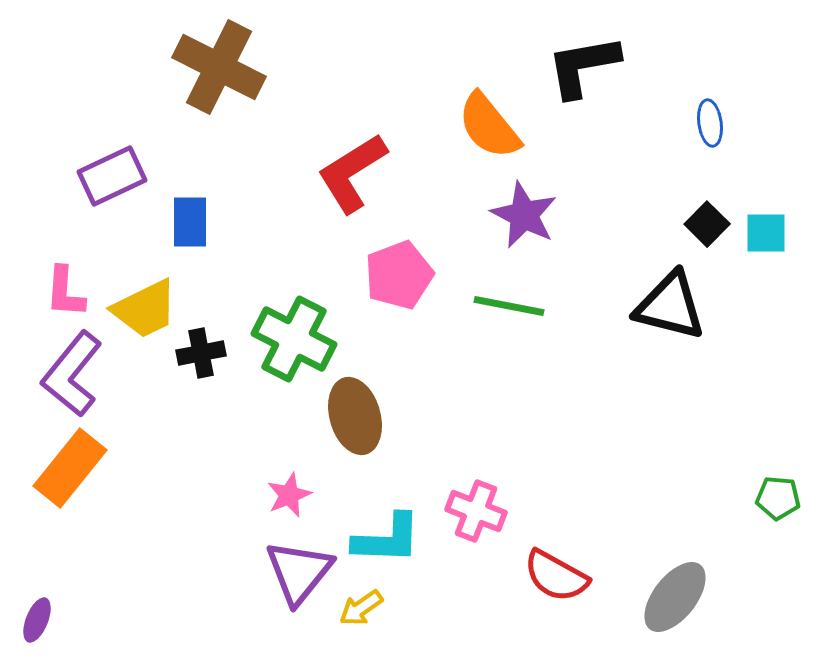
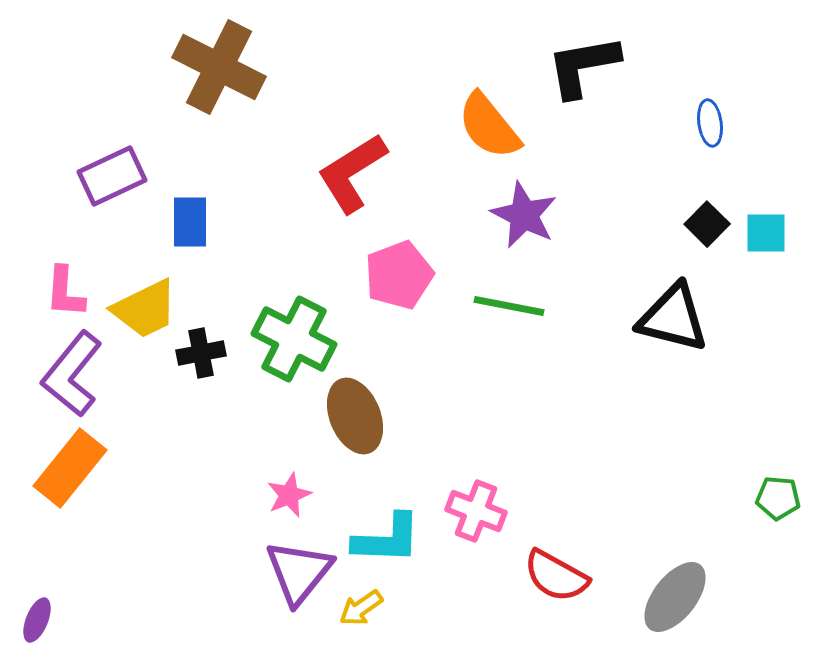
black triangle: moved 3 px right, 12 px down
brown ellipse: rotated 6 degrees counterclockwise
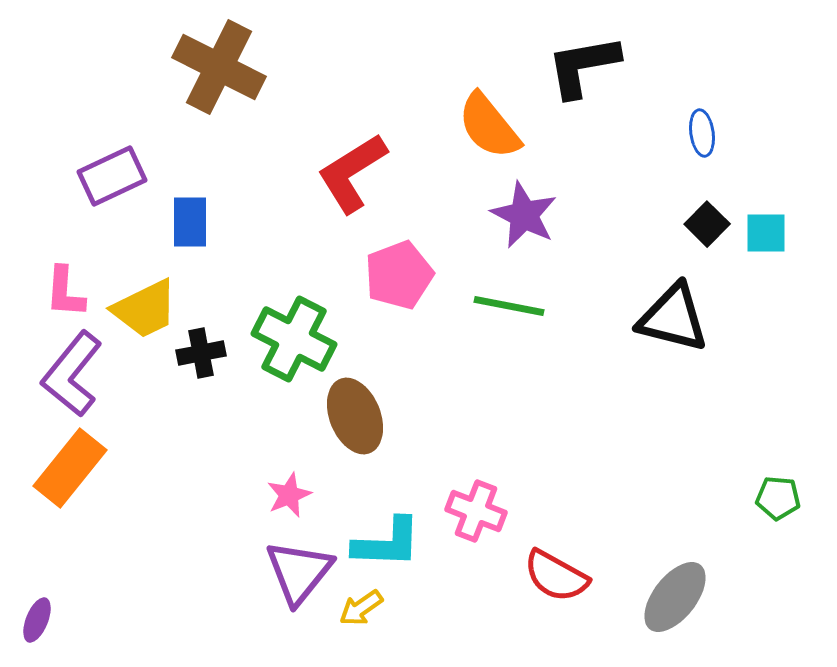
blue ellipse: moved 8 px left, 10 px down
cyan L-shape: moved 4 px down
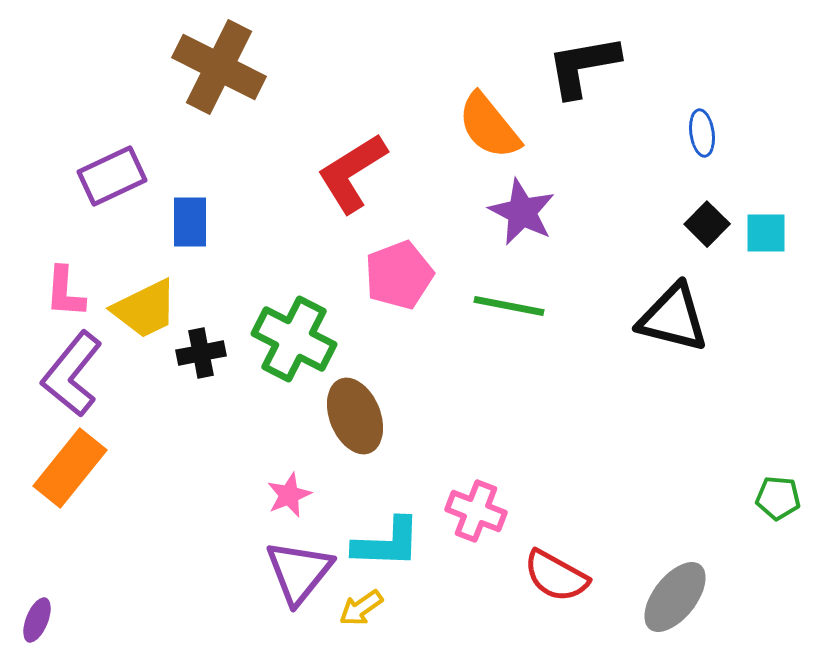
purple star: moved 2 px left, 3 px up
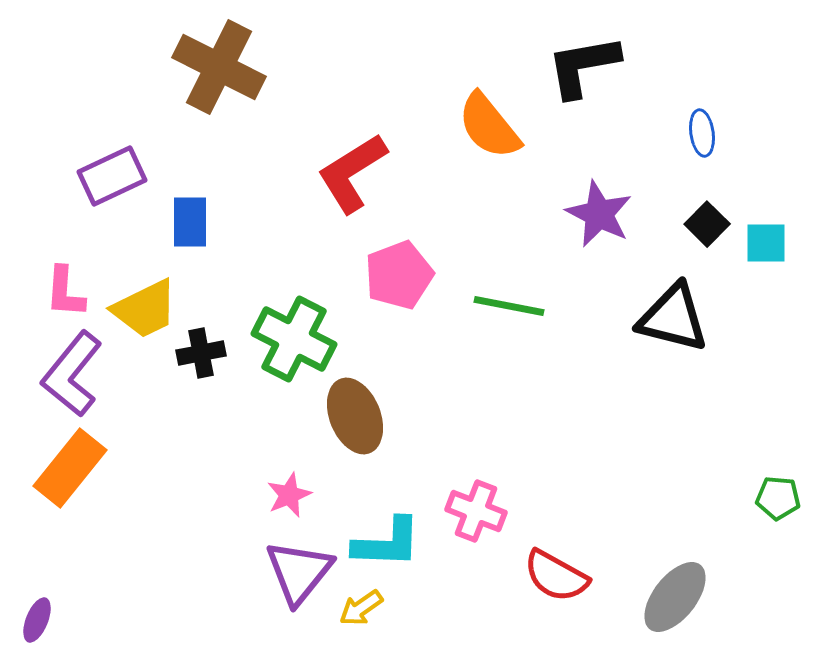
purple star: moved 77 px right, 2 px down
cyan square: moved 10 px down
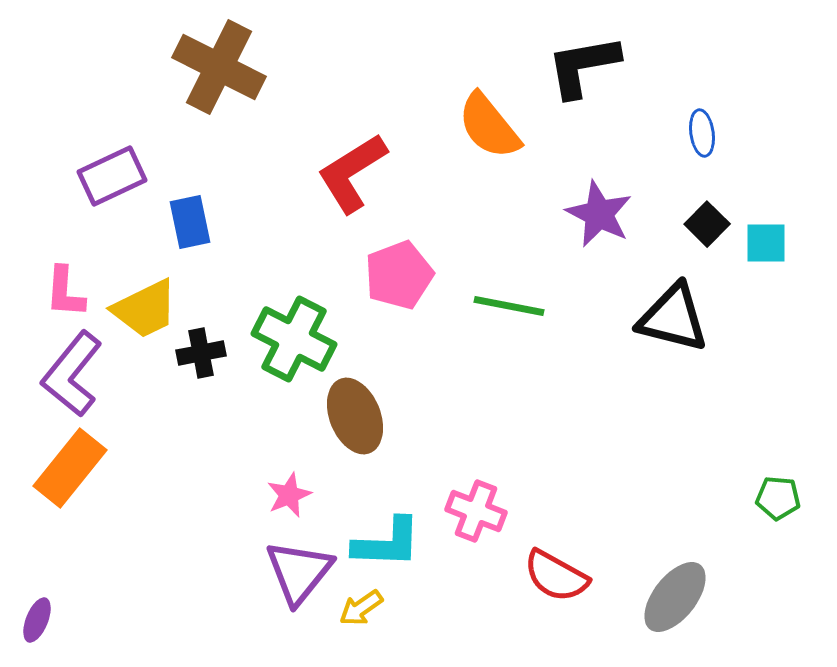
blue rectangle: rotated 12 degrees counterclockwise
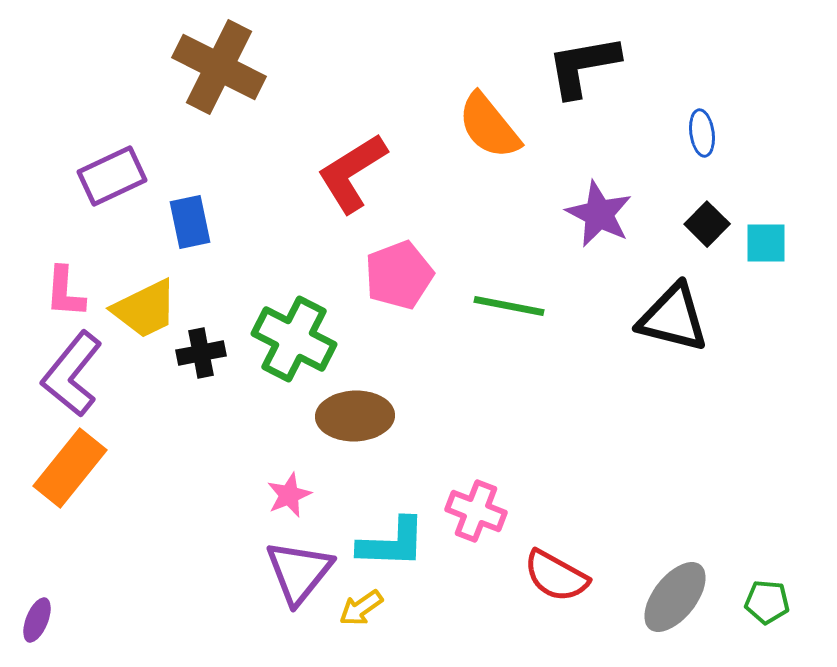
brown ellipse: rotated 70 degrees counterclockwise
green pentagon: moved 11 px left, 104 px down
cyan L-shape: moved 5 px right
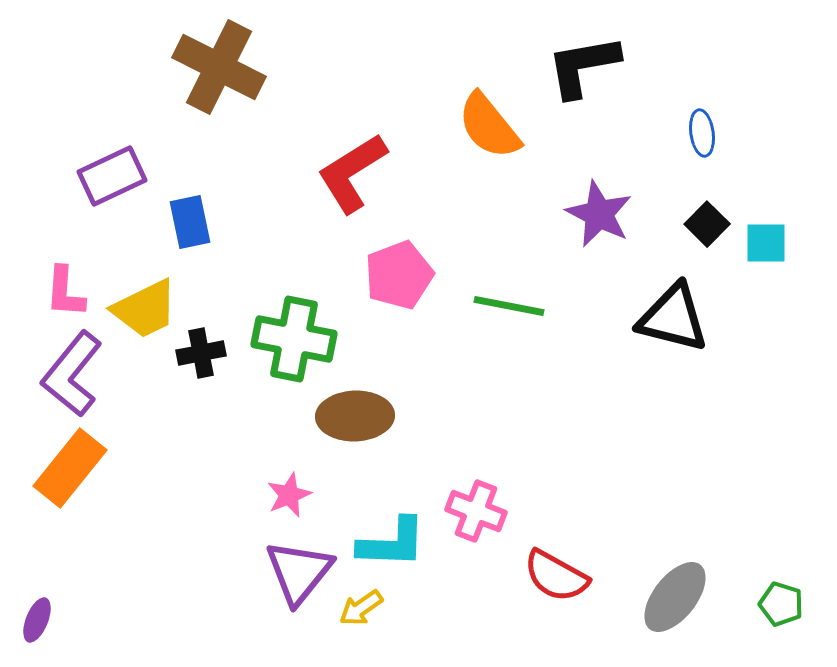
green cross: rotated 16 degrees counterclockwise
green pentagon: moved 14 px right, 2 px down; rotated 12 degrees clockwise
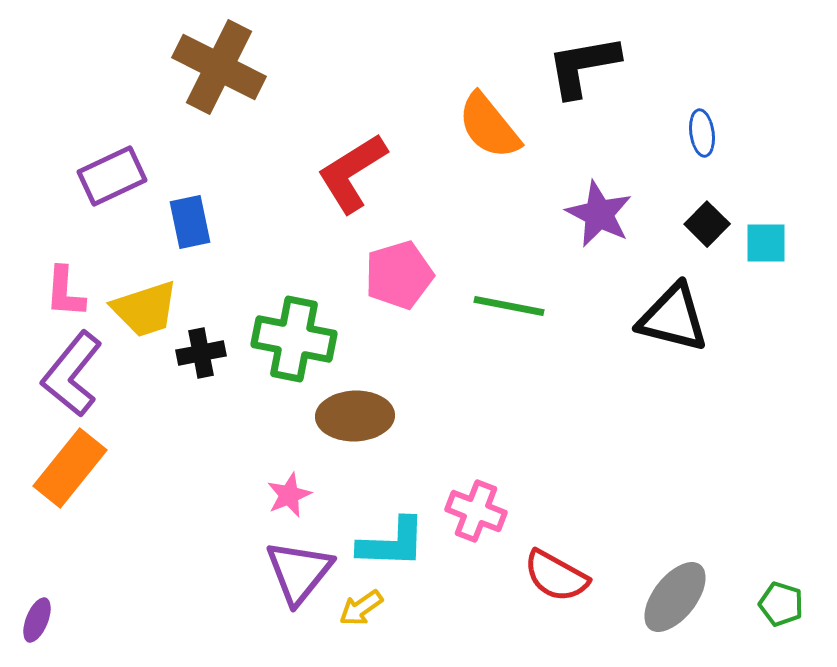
pink pentagon: rotated 4 degrees clockwise
yellow trapezoid: rotated 8 degrees clockwise
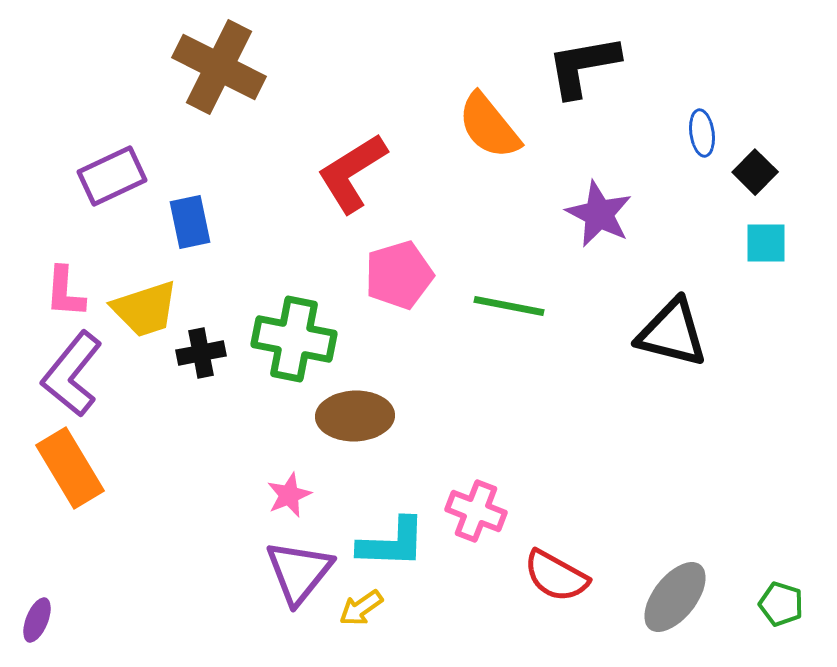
black square: moved 48 px right, 52 px up
black triangle: moved 1 px left, 15 px down
orange rectangle: rotated 70 degrees counterclockwise
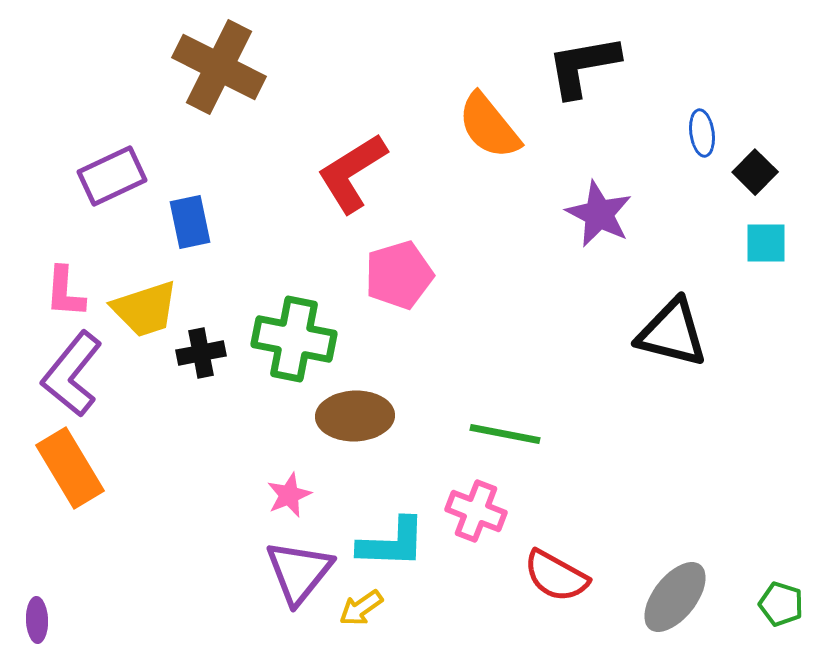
green line: moved 4 px left, 128 px down
purple ellipse: rotated 24 degrees counterclockwise
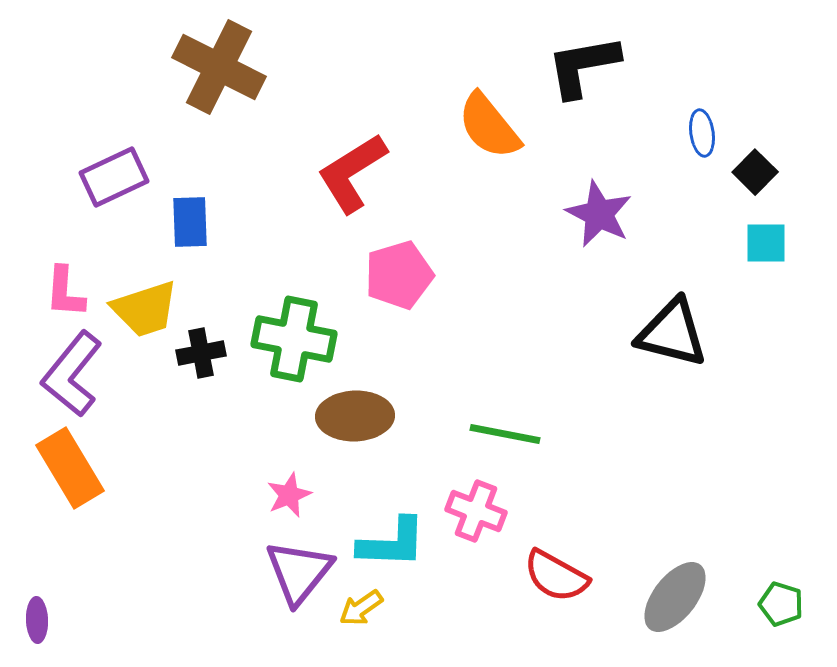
purple rectangle: moved 2 px right, 1 px down
blue rectangle: rotated 10 degrees clockwise
